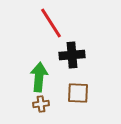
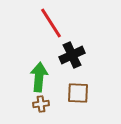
black cross: rotated 20 degrees counterclockwise
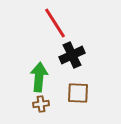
red line: moved 4 px right
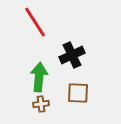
red line: moved 20 px left, 1 px up
